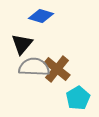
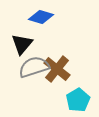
blue diamond: moved 1 px down
gray semicircle: rotated 20 degrees counterclockwise
cyan pentagon: moved 2 px down
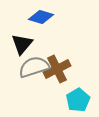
brown cross: rotated 24 degrees clockwise
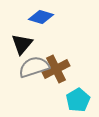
brown cross: moved 1 px left
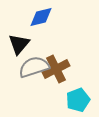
blue diamond: rotated 30 degrees counterclockwise
black triangle: moved 3 px left
cyan pentagon: rotated 10 degrees clockwise
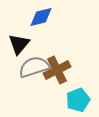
brown cross: moved 1 px right, 1 px down
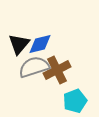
blue diamond: moved 1 px left, 27 px down
cyan pentagon: moved 3 px left, 1 px down
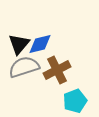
gray semicircle: moved 10 px left
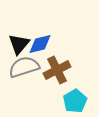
cyan pentagon: rotated 10 degrees counterclockwise
